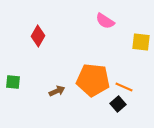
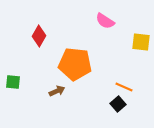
red diamond: moved 1 px right
orange pentagon: moved 18 px left, 16 px up
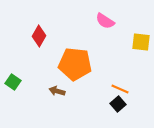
green square: rotated 28 degrees clockwise
orange line: moved 4 px left, 2 px down
brown arrow: rotated 140 degrees counterclockwise
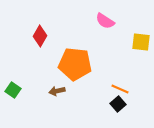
red diamond: moved 1 px right
green square: moved 8 px down
brown arrow: rotated 28 degrees counterclockwise
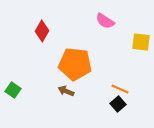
red diamond: moved 2 px right, 5 px up
brown arrow: moved 9 px right; rotated 35 degrees clockwise
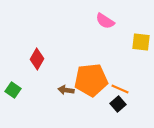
red diamond: moved 5 px left, 28 px down
orange pentagon: moved 16 px right, 16 px down; rotated 12 degrees counterclockwise
brown arrow: moved 1 px up; rotated 14 degrees counterclockwise
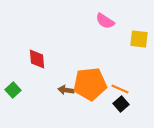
yellow square: moved 2 px left, 3 px up
red diamond: rotated 35 degrees counterclockwise
orange pentagon: moved 1 px left, 4 px down
green square: rotated 14 degrees clockwise
black square: moved 3 px right
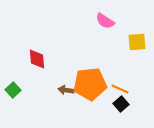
yellow square: moved 2 px left, 3 px down; rotated 12 degrees counterclockwise
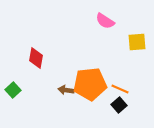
red diamond: moved 1 px left, 1 px up; rotated 15 degrees clockwise
black square: moved 2 px left, 1 px down
